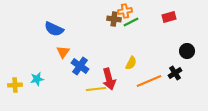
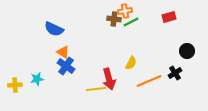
orange triangle: rotated 32 degrees counterclockwise
blue cross: moved 14 px left
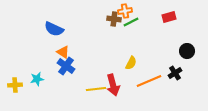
red arrow: moved 4 px right, 6 px down
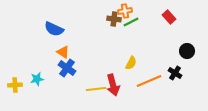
red rectangle: rotated 64 degrees clockwise
blue cross: moved 1 px right, 2 px down
black cross: rotated 24 degrees counterclockwise
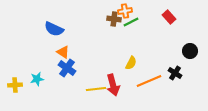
black circle: moved 3 px right
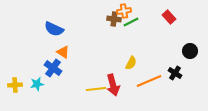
orange cross: moved 1 px left
blue cross: moved 14 px left
cyan star: moved 5 px down
